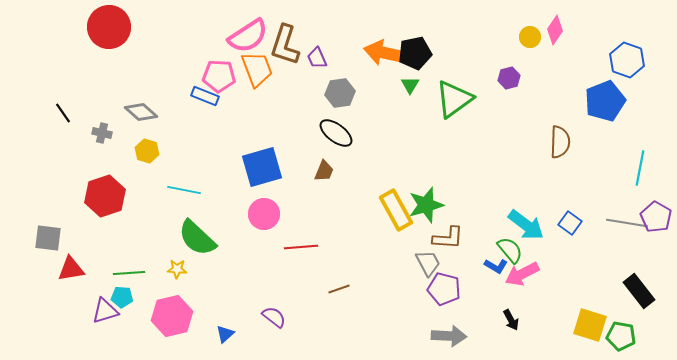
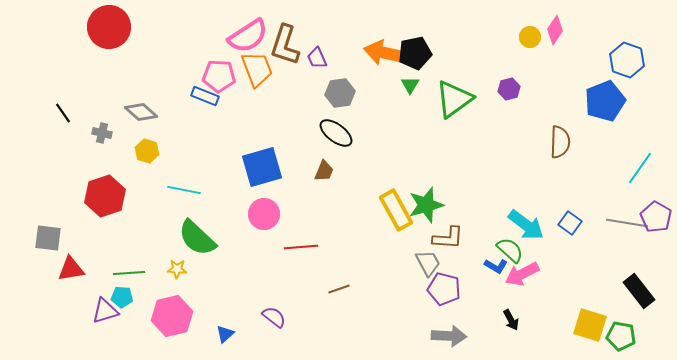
purple hexagon at (509, 78): moved 11 px down
cyan line at (640, 168): rotated 24 degrees clockwise
green semicircle at (510, 250): rotated 8 degrees counterclockwise
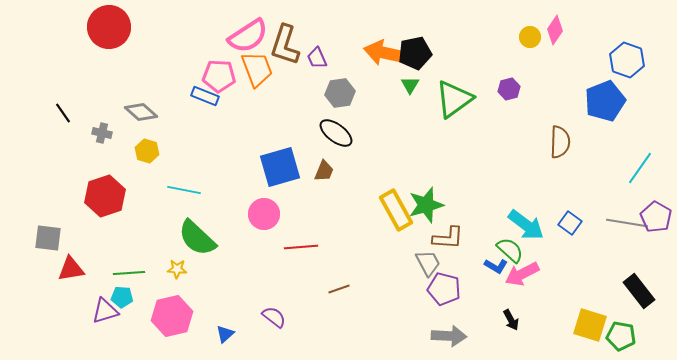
blue square at (262, 167): moved 18 px right
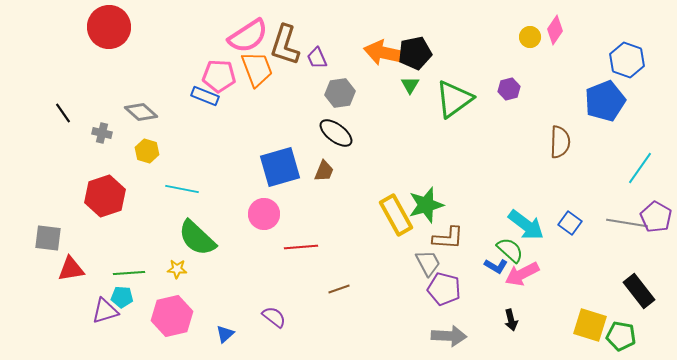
cyan line at (184, 190): moved 2 px left, 1 px up
yellow rectangle at (396, 210): moved 5 px down
black arrow at (511, 320): rotated 15 degrees clockwise
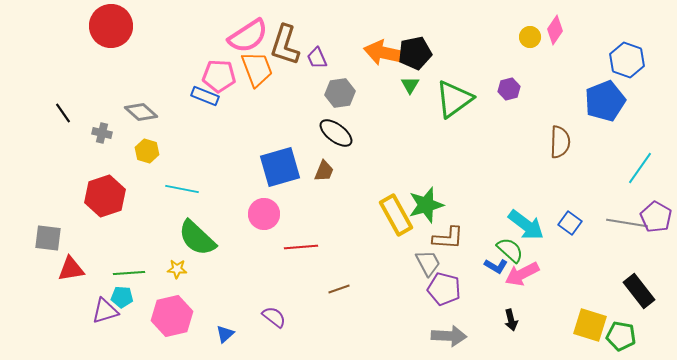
red circle at (109, 27): moved 2 px right, 1 px up
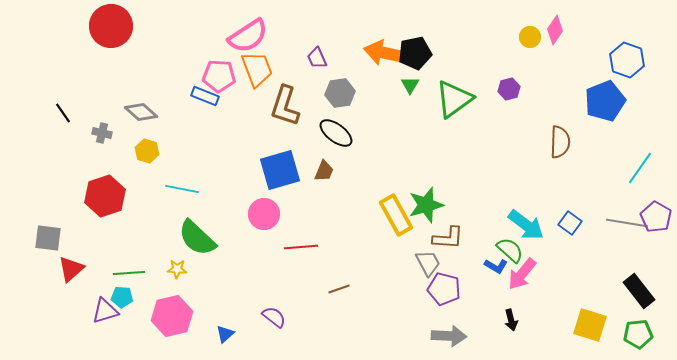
brown L-shape at (285, 45): moved 61 px down
blue square at (280, 167): moved 3 px down
red triangle at (71, 269): rotated 32 degrees counterclockwise
pink arrow at (522, 274): rotated 24 degrees counterclockwise
green pentagon at (621, 336): moved 17 px right, 2 px up; rotated 16 degrees counterclockwise
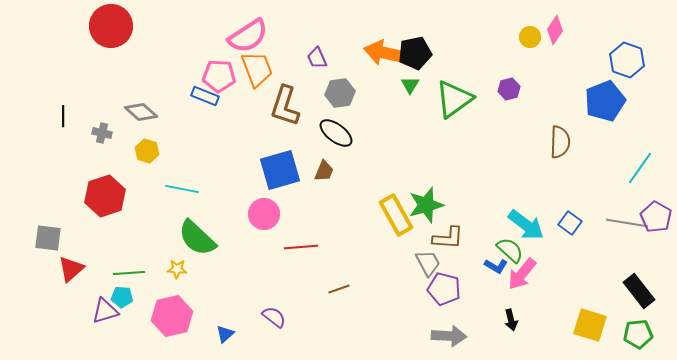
black line at (63, 113): moved 3 px down; rotated 35 degrees clockwise
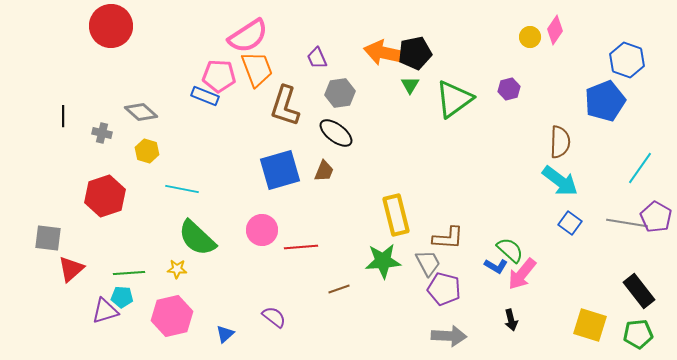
green star at (426, 205): moved 43 px left, 56 px down; rotated 12 degrees clockwise
pink circle at (264, 214): moved 2 px left, 16 px down
yellow rectangle at (396, 215): rotated 15 degrees clockwise
cyan arrow at (526, 225): moved 34 px right, 44 px up
